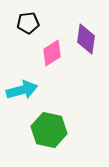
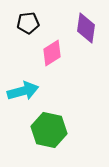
purple diamond: moved 11 px up
cyan arrow: moved 1 px right, 1 px down
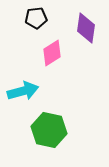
black pentagon: moved 8 px right, 5 px up
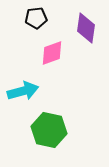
pink diamond: rotated 12 degrees clockwise
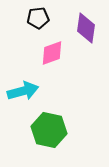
black pentagon: moved 2 px right
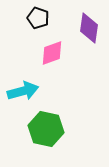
black pentagon: rotated 25 degrees clockwise
purple diamond: moved 3 px right
green hexagon: moved 3 px left, 1 px up
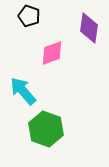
black pentagon: moved 9 px left, 2 px up
cyan arrow: rotated 116 degrees counterclockwise
green hexagon: rotated 8 degrees clockwise
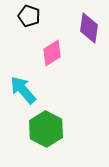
pink diamond: rotated 12 degrees counterclockwise
cyan arrow: moved 1 px up
green hexagon: rotated 8 degrees clockwise
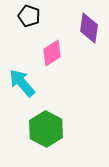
cyan arrow: moved 1 px left, 7 px up
